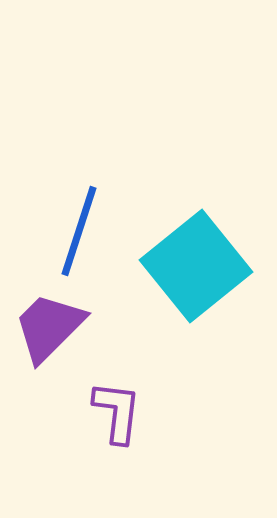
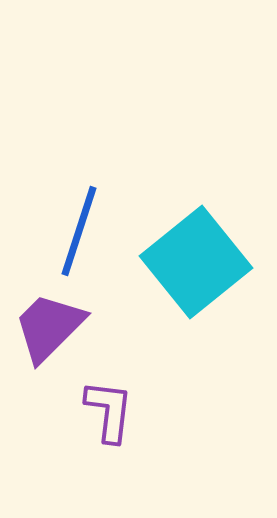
cyan square: moved 4 px up
purple L-shape: moved 8 px left, 1 px up
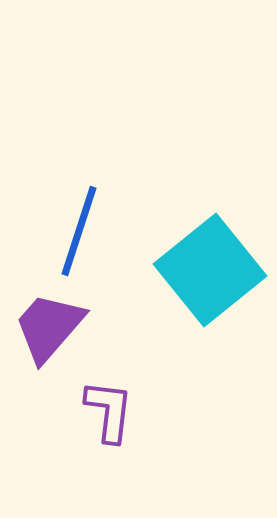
cyan square: moved 14 px right, 8 px down
purple trapezoid: rotated 4 degrees counterclockwise
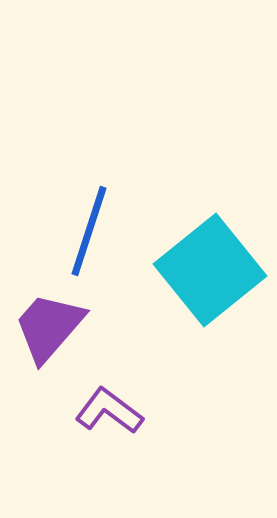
blue line: moved 10 px right
purple L-shape: rotated 60 degrees counterclockwise
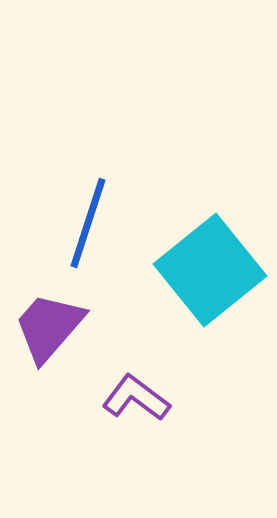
blue line: moved 1 px left, 8 px up
purple L-shape: moved 27 px right, 13 px up
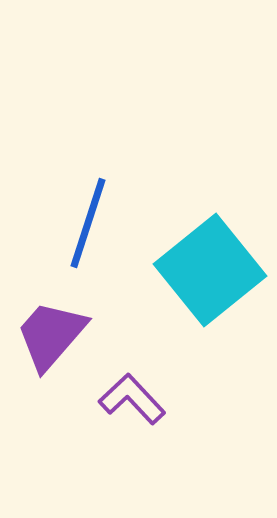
purple trapezoid: moved 2 px right, 8 px down
purple L-shape: moved 4 px left, 1 px down; rotated 10 degrees clockwise
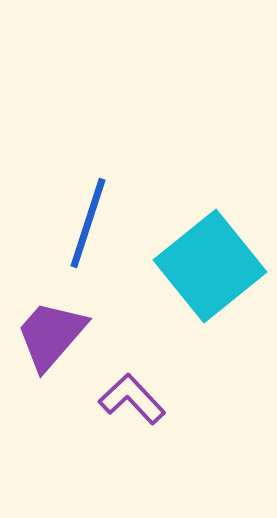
cyan square: moved 4 px up
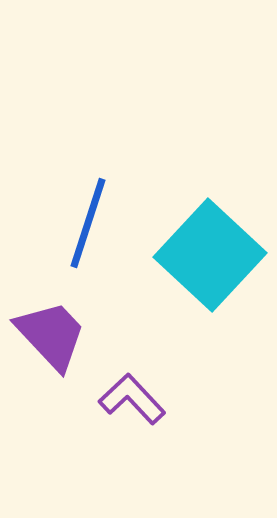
cyan square: moved 11 px up; rotated 8 degrees counterclockwise
purple trapezoid: rotated 96 degrees clockwise
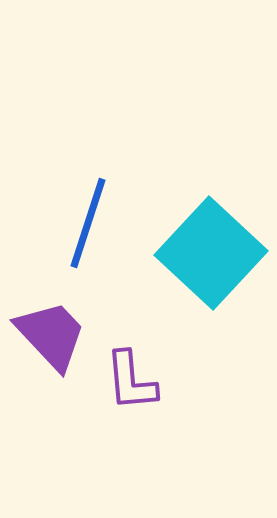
cyan square: moved 1 px right, 2 px up
purple L-shape: moved 1 px left, 18 px up; rotated 142 degrees counterclockwise
